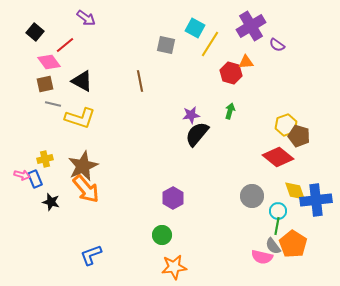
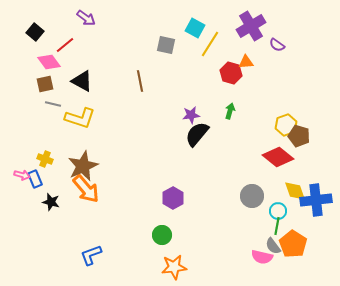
yellow cross: rotated 35 degrees clockwise
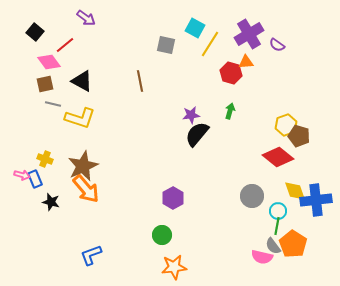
purple cross: moved 2 px left, 8 px down
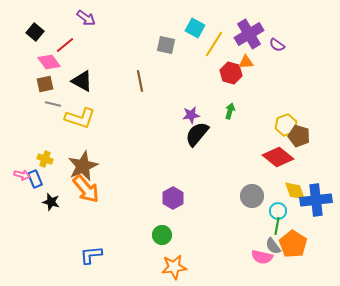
yellow line: moved 4 px right
blue L-shape: rotated 15 degrees clockwise
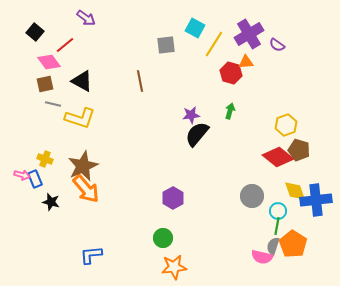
gray square: rotated 18 degrees counterclockwise
brown pentagon: moved 14 px down
green circle: moved 1 px right, 3 px down
gray semicircle: rotated 54 degrees clockwise
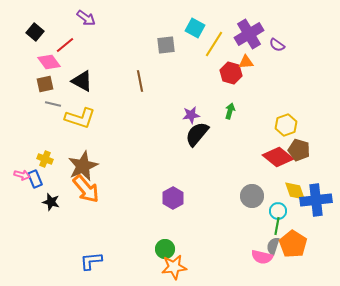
green circle: moved 2 px right, 11 px down
blue L-shape: moved 6 px down
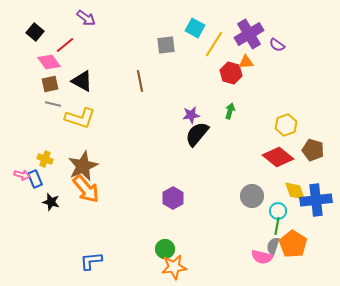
brown square: moved 5 px right
brown pentagon: moved 14 px right
